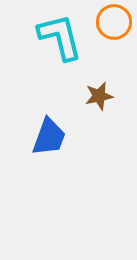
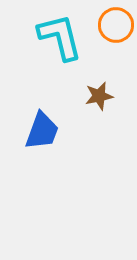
orange circle: moved 2 px right, 3 px down
blue trapezoid: moved 7 px left, 6 px up
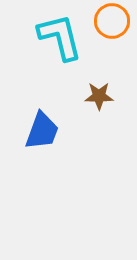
orange circle: moved 4 px left, 4 px up
brown star: rotated 12 degrees clockwise
